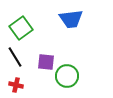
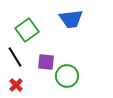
green square: moved 6 px right, 2 px down
red cross: rotated 32 degrees clockwise
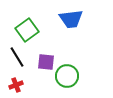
black line: moved 2 px right
red cross: rotated 24 degrees clockwise
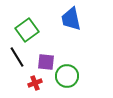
blue trapezoid: rotated 85 degrees clockwise
red cross: moved 19 px right, 2 px up
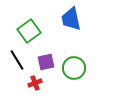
green square: moved 2 px right, 1 px down
black line: moved 3 px down
purple square: rotated 18 degrees counterclockwise
green circle: moved 7 px right, 8 px up
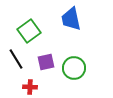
black line: moved 1 px left, 1 px up
red cross: moved 5 px left, 4 px down; rotated 24 degrees clockwise
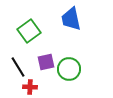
black line: moved 2 px right, 8 px down
green circle: moved 5 px left, 1 px down
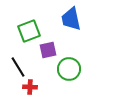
green square: rotated 15 degrees clockwise
purple square: moved 2 px right, 12 px up
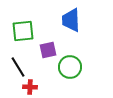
blue trapezoid: moved 1 px down; rotated 10 degrees clockwise
green square: moved 6 px left; rotated 15 degrees clockwise
green circle: moved 1 px right, 2 px up
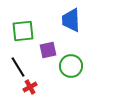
green circle: moved 1 px right, 1 px up
red cross: rotated 32 degrees counterclockwise
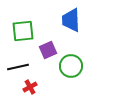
purple square: rotated 12 degrees counterclockwise
black line: rotated 70 degrees counterclockwise
